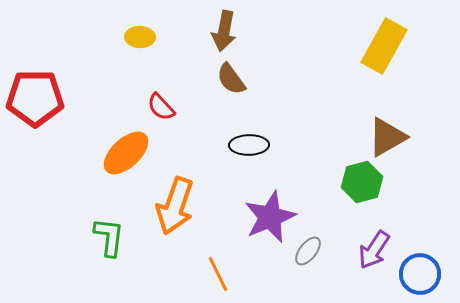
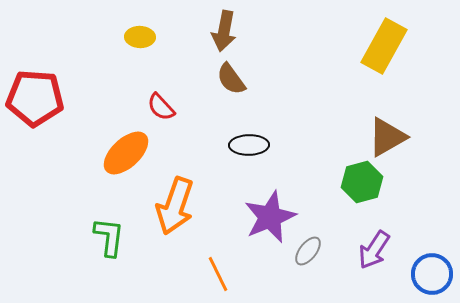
red pentagon: rotated 4 degrees clockwise
blue circle: moved 12 px right
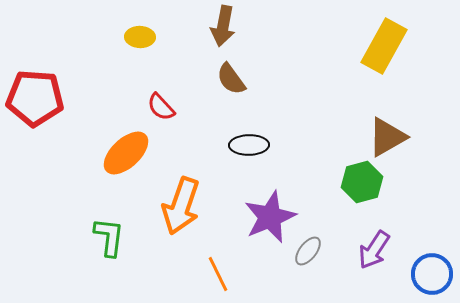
brown arrow: moved 1 px left, 5 px up
orange arrow: moved 6 px right
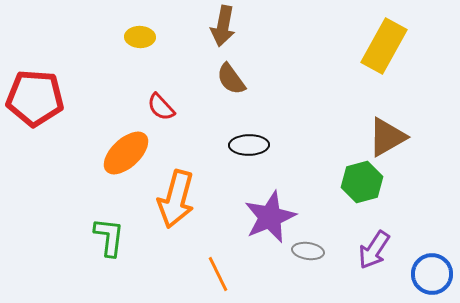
orange arrow: moved 5 px left, 7 px up; rotated 4 degrees counterclockwise
gray ellipse: rotated 60 degrees clockwise
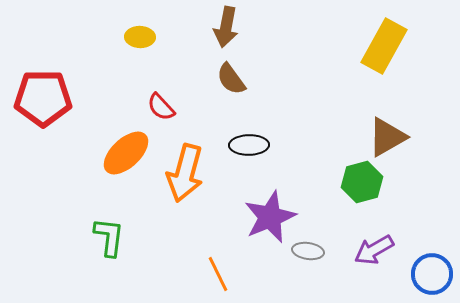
brown arrow: moved 3 px right, 1 px down
red pentagon: moved 8 px right; rotated 4 degrees counterclockwise
orange arrow: moved 9 px right, 26 px up
purple arrow: rotated 27 degrees clockwise
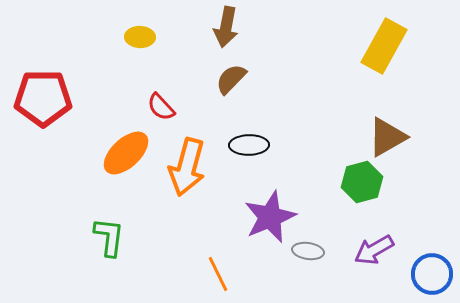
brown semicircle: rotated 80 degrees clockwise
orange arrow: moved 2 px right, 6 px up
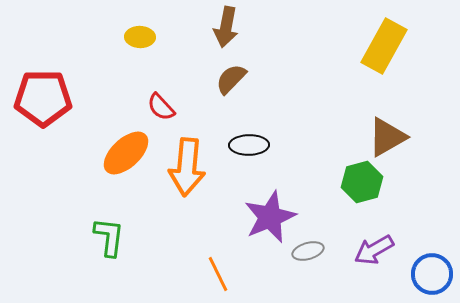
orange arrow: rotated 10 degrees counterclockwise
gray ellipse: rotated 24 degrees counterclockwise
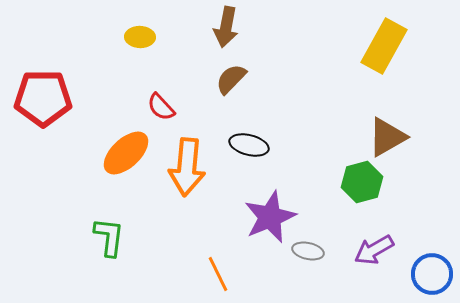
black ellipse: rotated 15 degrees clockwise
gray ellipse: rotated 28 degrees clockwise
